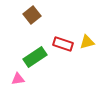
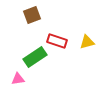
brown square: rotated 18 degrees clockwise
red rectangle: moved 6 px left, 3 px up
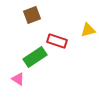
yellow triangle: moved 1 px right, 12 px up
pink triangle: rotated 40 degrees clockwise
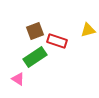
brown square: moved 3 px right, 16 px down
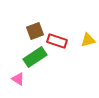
yellow triangle: moved 10 px down
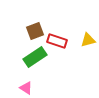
pink triangle: moved 8 px right, 9 px down
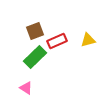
red rectangle: rotated 42 degrees counterclockwise
green rectangle: rotated 10 degrees counterclockwise
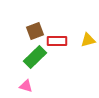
red rectangle: rotated 24 degrees clockwise
pink triangle: moved 2 px up; rotated 16 degrees counterclockwise
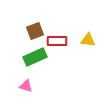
yellow triangle: rotated 21 degrees clockwise
green rectangle: rotated 20 degrees clockwise
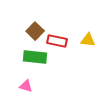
brown square: rotated 24 degrees counterclockwise
red rectangle: rotated 12 degrees clockwise
green rectangle: rotated 30 degrees clockwise
